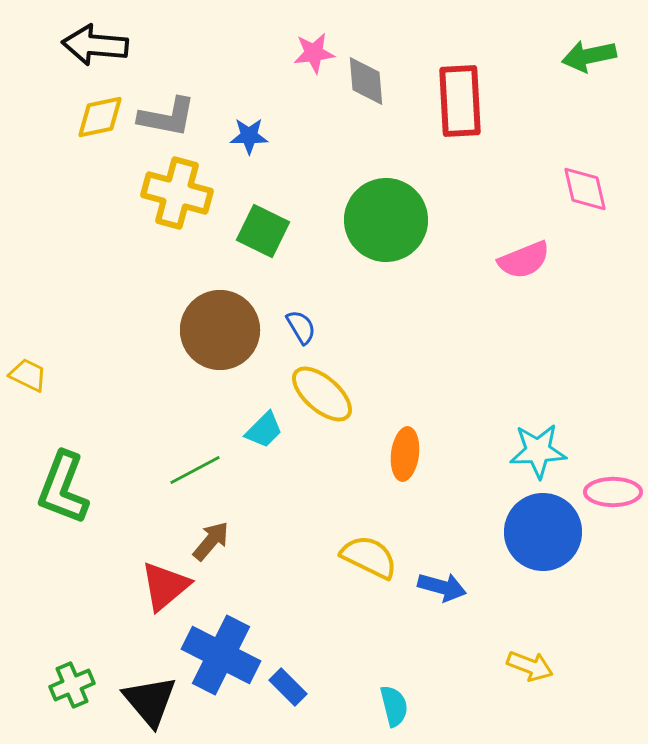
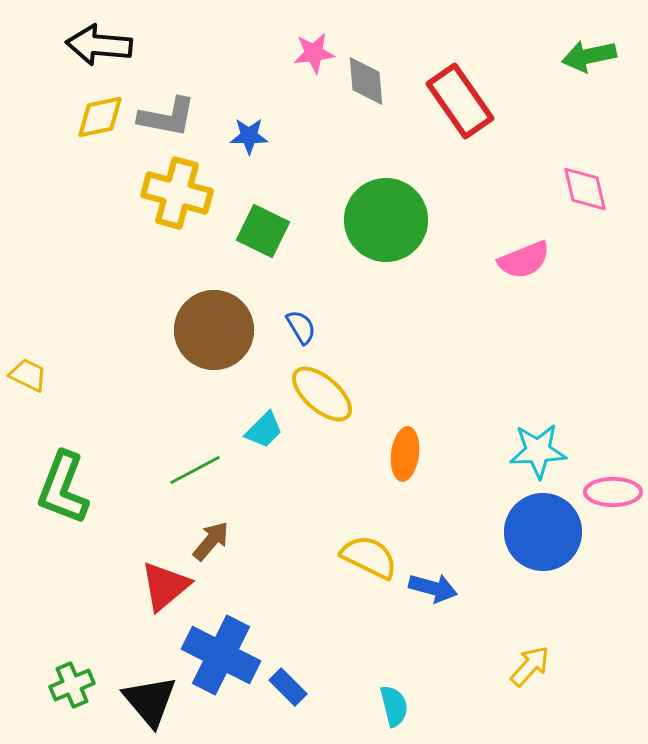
black arrow: moved 4 px right
red rectangle: rotated 32 degrees counterclockwise
brown circle: moved 6 px left
blue arrow: moved 9 px left, 1 px down
yellow arrow: rotated 69 degrees counterclockwise
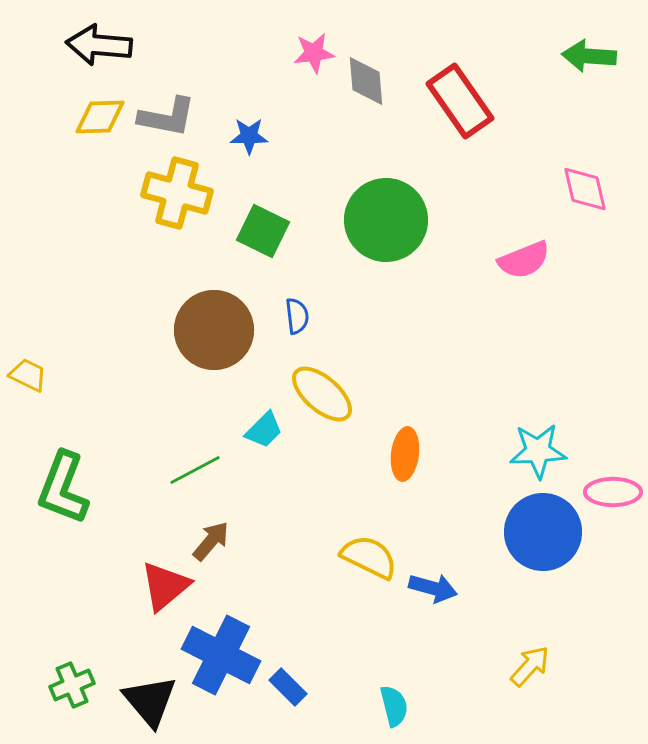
green arrow: rotated 16 degrees clockwise
yellow diamond: rotated 10 degrees clockwise
blue semicircle: moved 4 px left, 11 px up; rotated 24 degrees clockwise
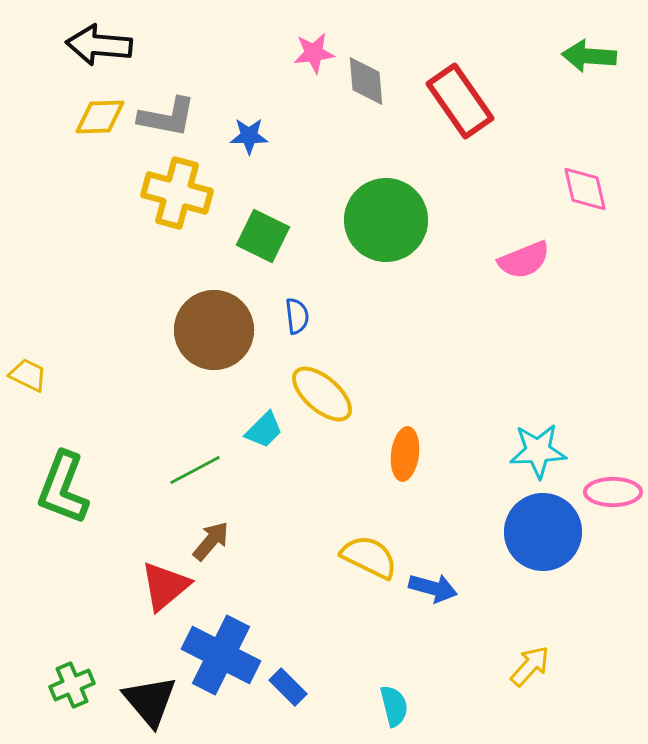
green square: moved 5 px down
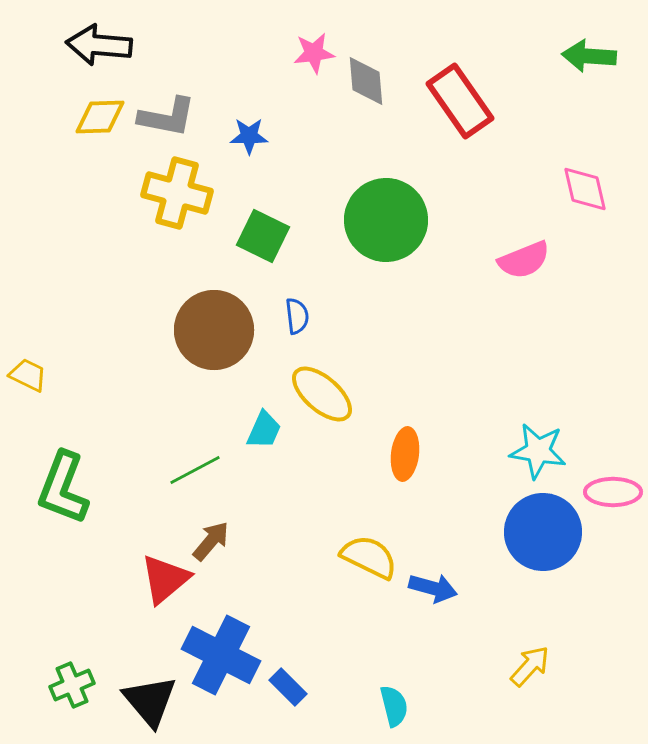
cyan trapezoid: rotated 21 degrees counterclockwise
cyan star: rotated 12 degrees clockwise
red triangle: moved 7 px up
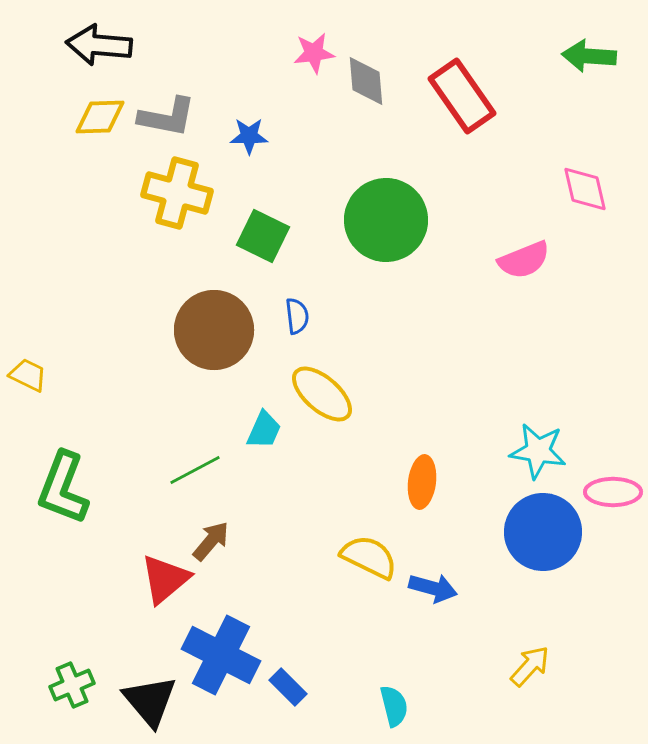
red rectangle: moved 2 px right, 5 px up
orange ellipse: moved 17 px right, 28 px down
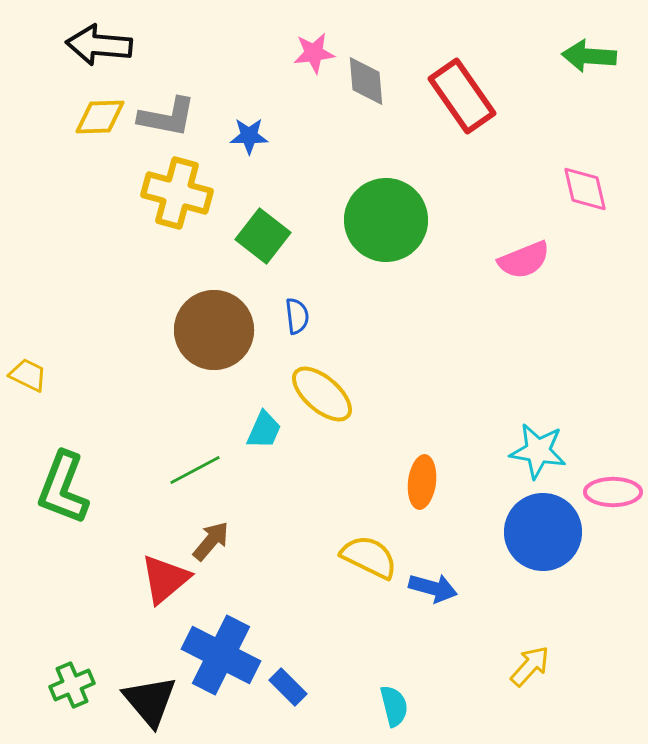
green square: rotated 12 degrees clockwise
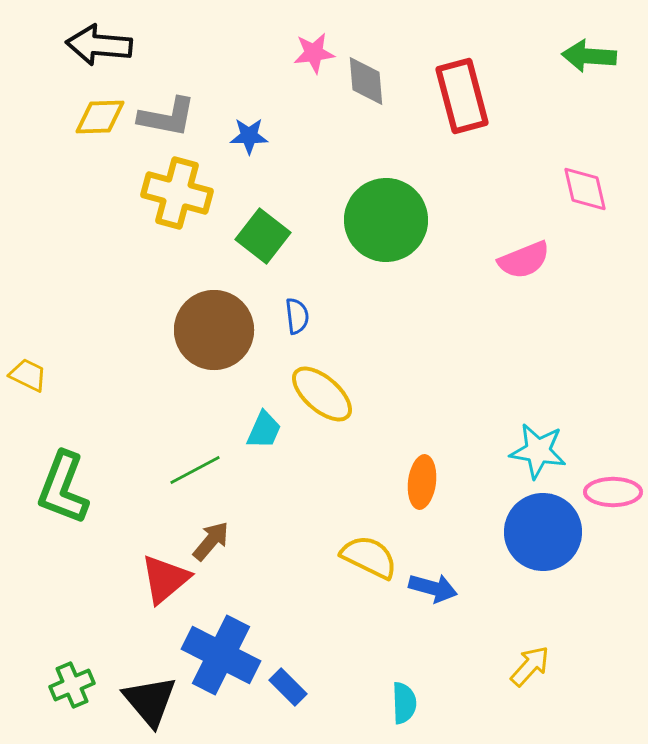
red rectangle: rotated 20 degrees clockwise
cyan semicircle: moved 10 px right, 3 px up; rotated 12 degrees clockwise
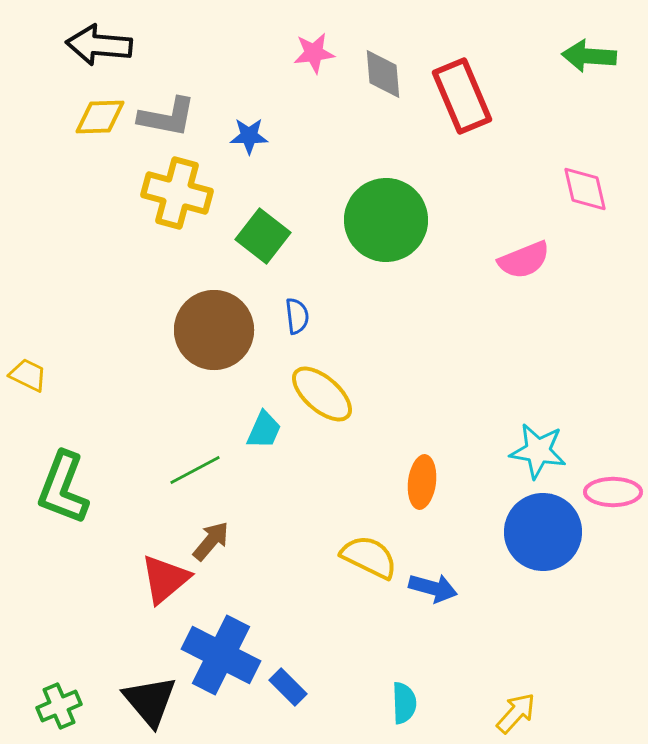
gray diamond: moved 17 px right, 7 px up
red rectangle: rotated 8 degrees counterclockwise
yellow arrow: moved 14 px left, 47 px down
green cross: moved 13 px left, 21 px down
